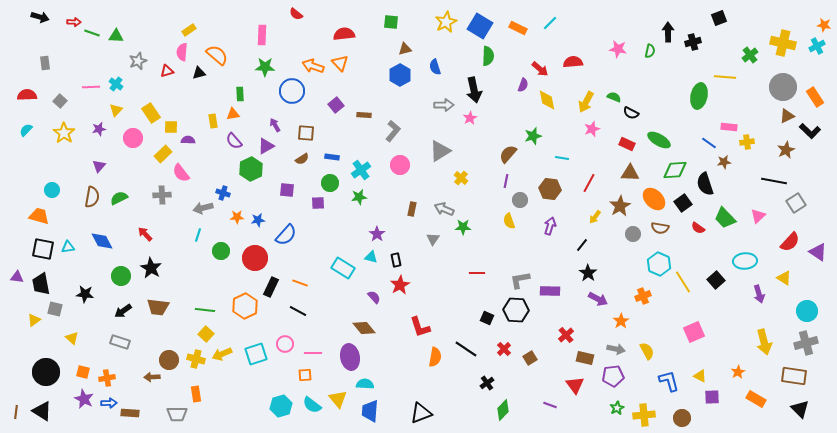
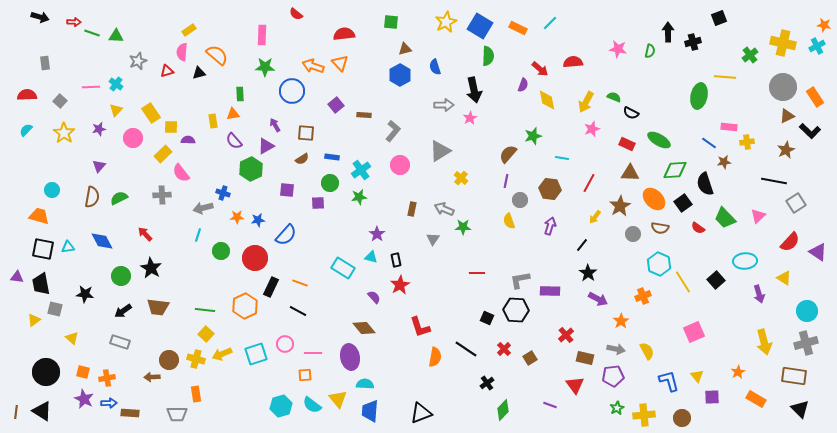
yellow triangle at (700, 376): moved 3 px left; rotated 24 degrees clockwise
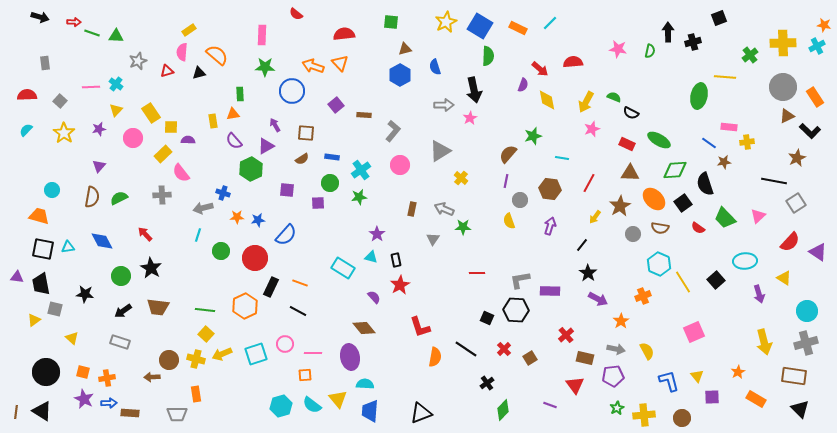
yellow cross at (783, 43): rotated 15 degrees counterclockwise
brown star at (786, 150): moved 11 px right, 8 px down
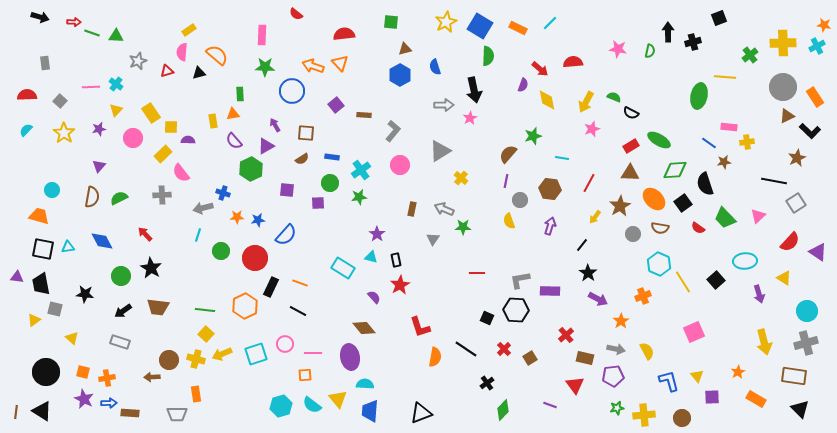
red rectangle at (627, 144): moved 4 px right, 2 px down; rotated 56 degrees counterclockwise
green star at (617, 408): rotated 16 degrees clockwise
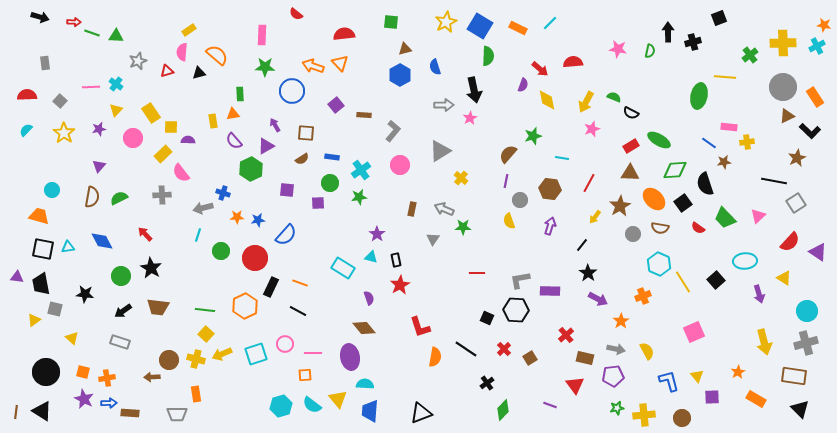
purple semicircle at (374, 297): moved 5 px left, 1 px down; rotated 24 degrees clockwise
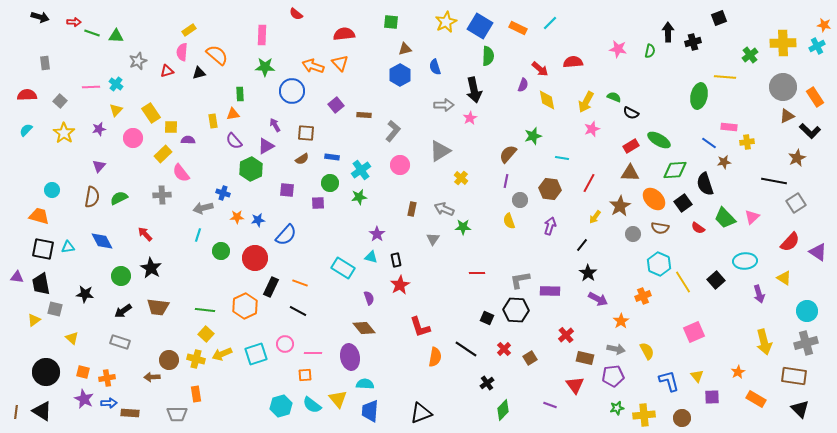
pink triangle at (758, 216): moved 6 px left, 1 px down
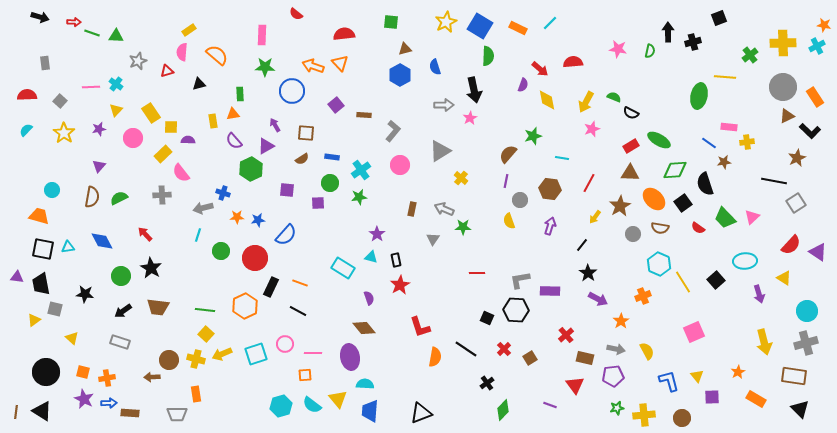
black triangle at (199, 73): moved 11 px down
red semicircle at (790, 242): moved 1 px right, 3 px down
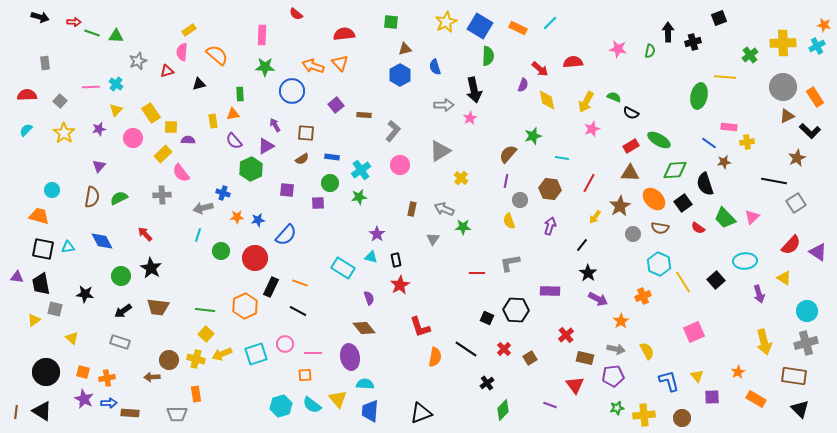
gray L-shape at (520, 280): moved 10 px left, 17 px up
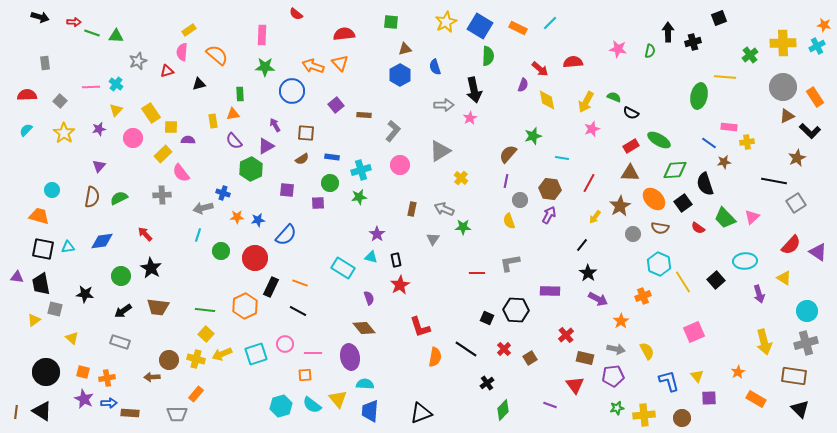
cyan cross at (361, 170): rotated 18 degrees clockwise
purple arrow at (550, 226): moved 1 px left, 11 px up; rotated 12 degrees clockwise
blue diamond at (102, 241): rotated 70 degrees counterclockwise
orange rectangle at (196, 394): rotated 49 degrees clockwise
purple square at (712, 397): moved 3 px left, 1 px down
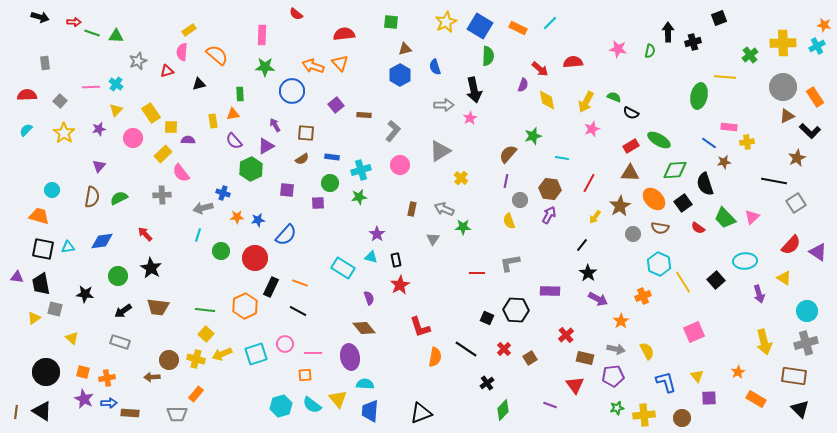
green circle at (121, 276): moved 3 px left
yellow triangle at (34, 320): moved 2 px up
blue L-shape at (669, 381): moved 3 px left, 1 px down
